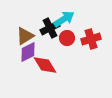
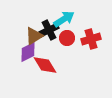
black cross: moved 1 px left, 2 px down
brown triangle: moved 9 px right
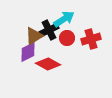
red diamond: moved 3 px right, 1 px up; rotated 30 degrees counterclockwise
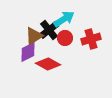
black cross: rotated 12 degrees counterclockwise
red circle: moved 2 px left
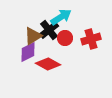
cyan arrow: moved 3 px left, 2 px up
brown triangle: moved 1 px left
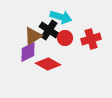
cyan arrow: rotated 50 degrees clockwise
black cross: rotated 18 degrees counterclockwise
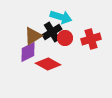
black cross: moved 3 px right, 2 px down; rotated 24 degrees clockwise
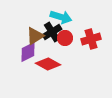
brown triangle: moved 2 px right
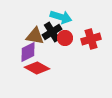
brown triangle: rotated 42 degrees clockwise
red diamond: moved 11 px left, 4 px down
